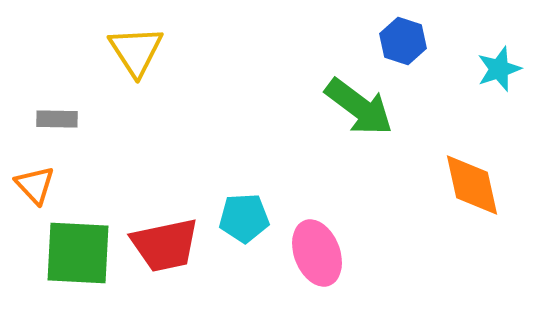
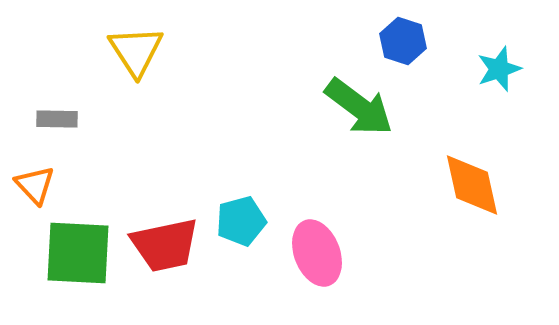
cyan pentagon: moved 3 px left, 3 px down; rotated 12 degrees counterclockwise
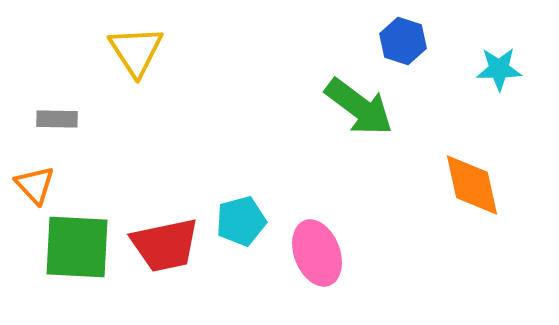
cyan star: rotated 18 degrees clockwise
green square: moved 1 px left, 6 px up
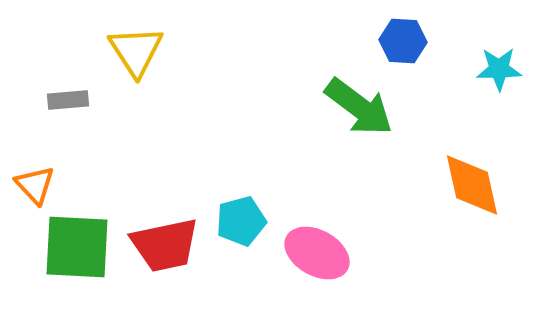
blue hexagon: rotated 15 degrees counterclockwise
gray rectangle: moved 11 px right, 19 px up; rotated 6 degrees counterclockwise
pink ellipse: rotated 40 degrees counterclockwise
